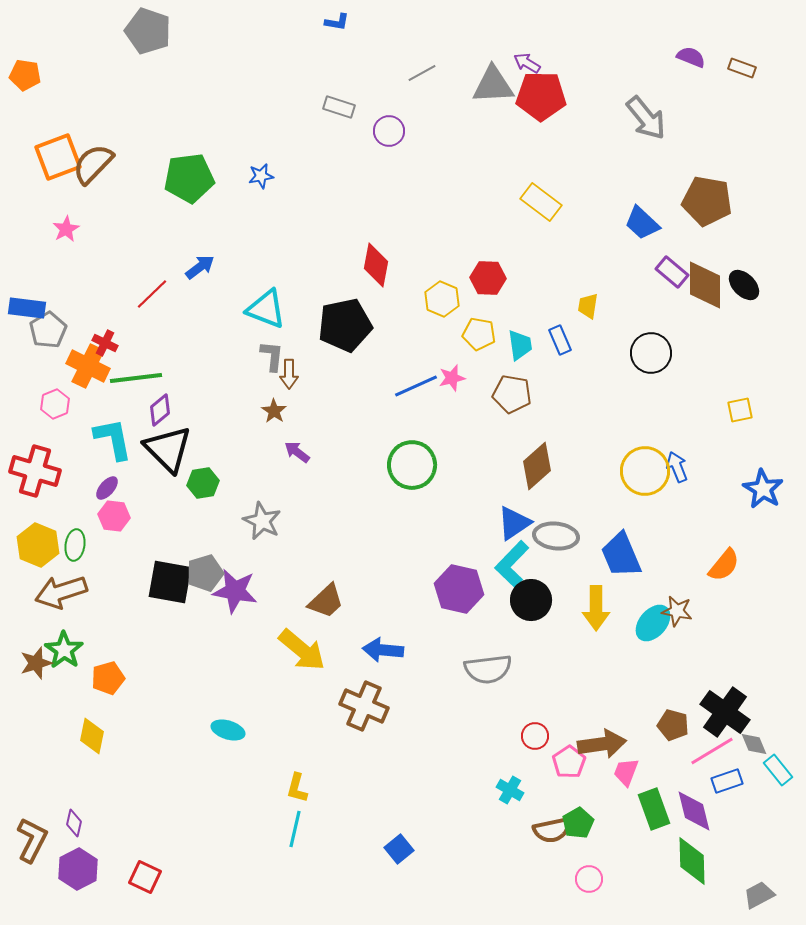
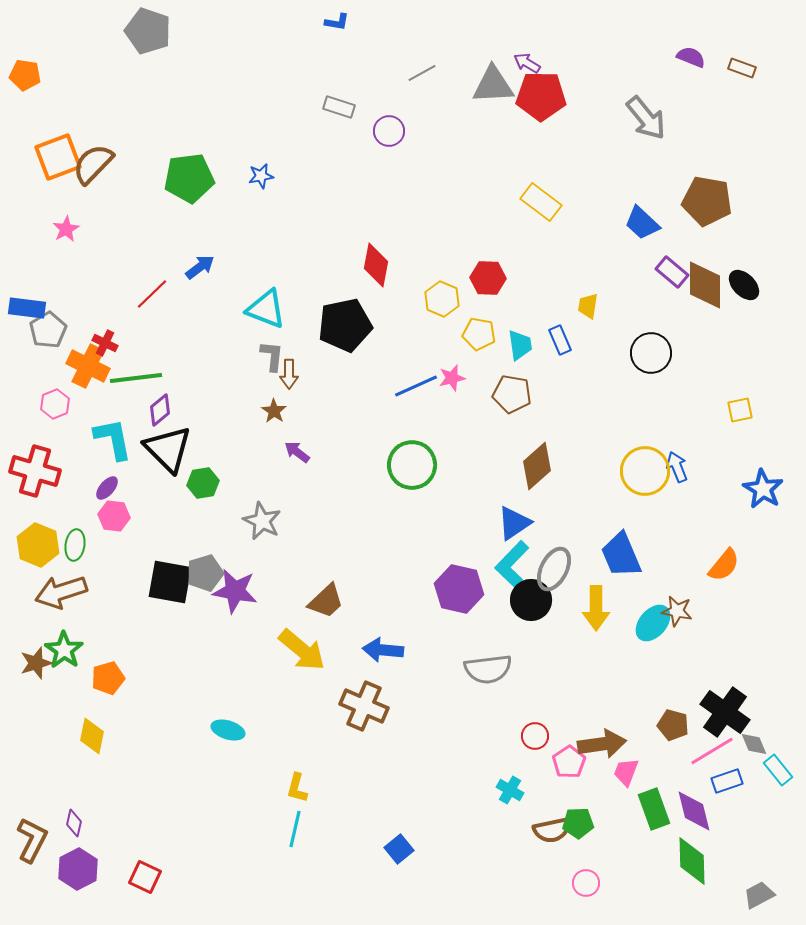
gray ellipse at (556, 536): moved 2 px left, 33 px down; rotated 69 degrees counterclockwise
green pentagon at (578, 823): rotated 28 degrees clockwise
pink circle at (589, 879): moved 3 px left, 4 px down
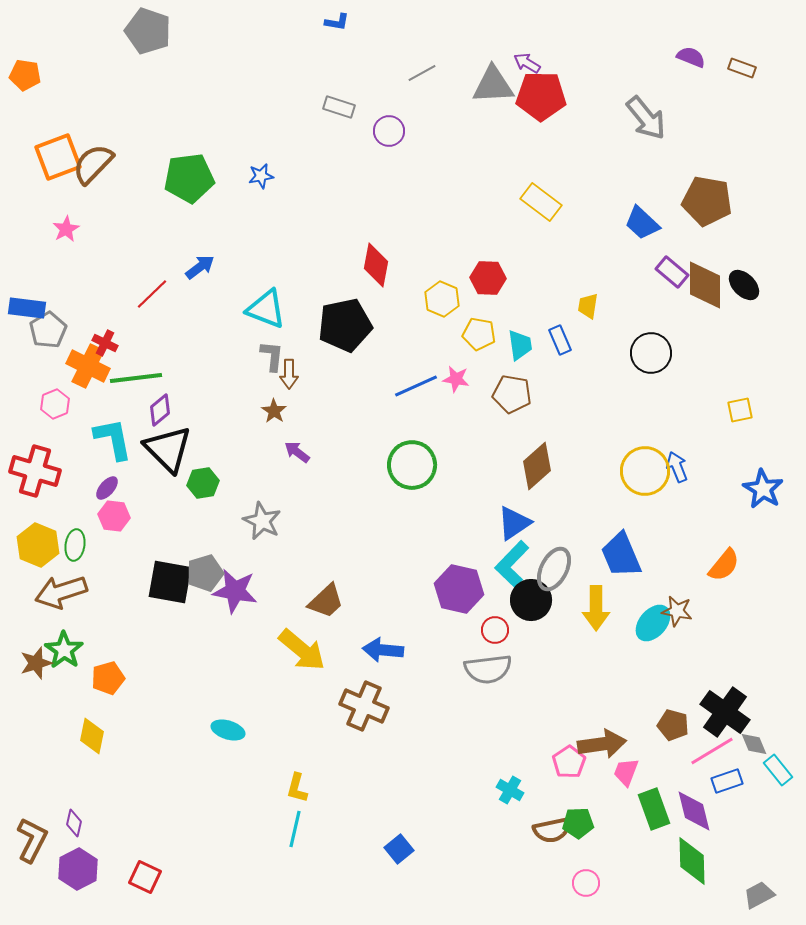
pink star at (452, 378): moved 4 px right, 1 px down; rotated 24 degrees clockwise
red circle at (535, 736): moved 40 px left, 106 px up
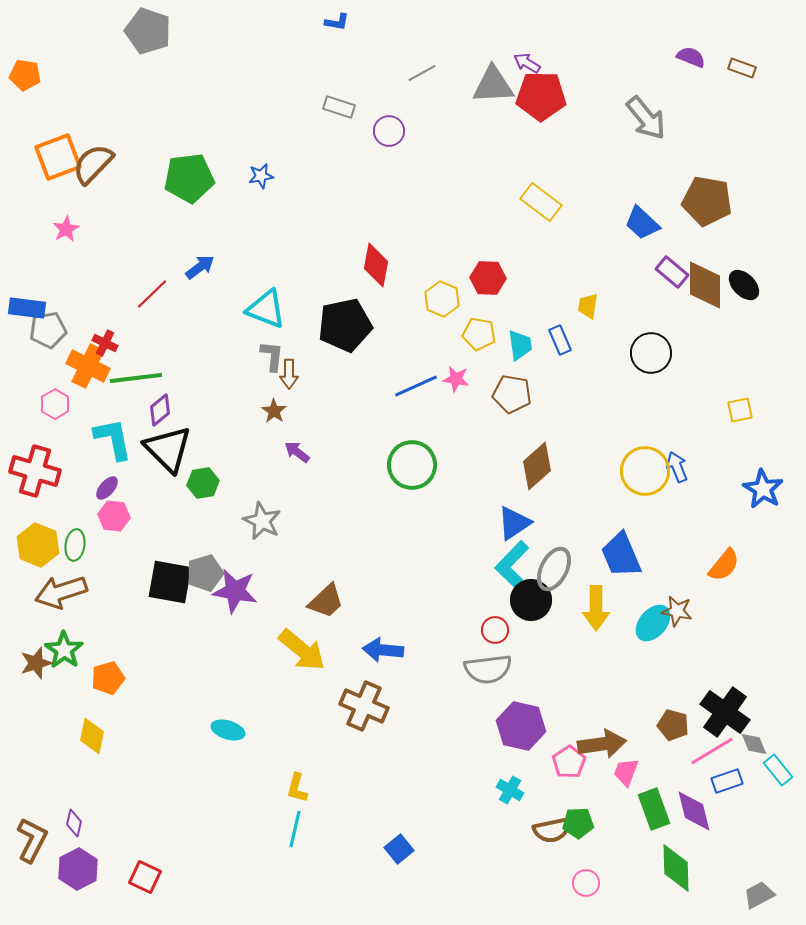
gray pentagon at (48, 330): rotated 21 degrees clockwise
pink hexagon at (55, 404): rotated 8 degrees counterclockwise
purple hexagon at (459, 589): moved 62 px right, 137 px down
green diamond at (692, 861): moved 16 px left, 7 px down
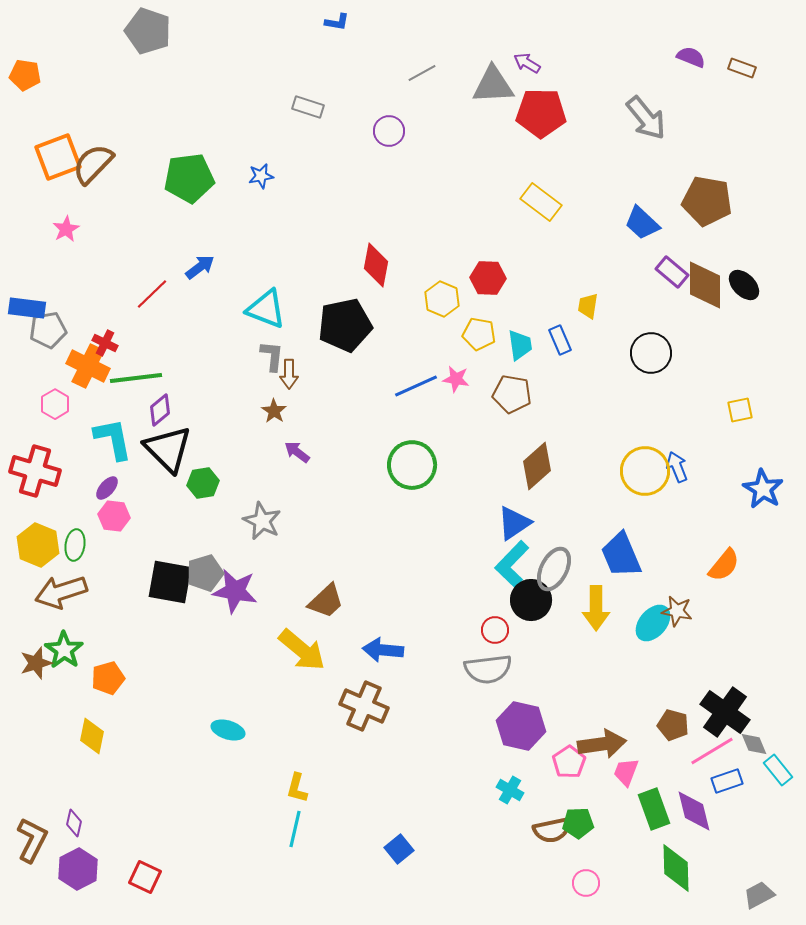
red pentagon at (541, 96): moved 17 px down
gray rectangle at (339, 107): moved 31 px left
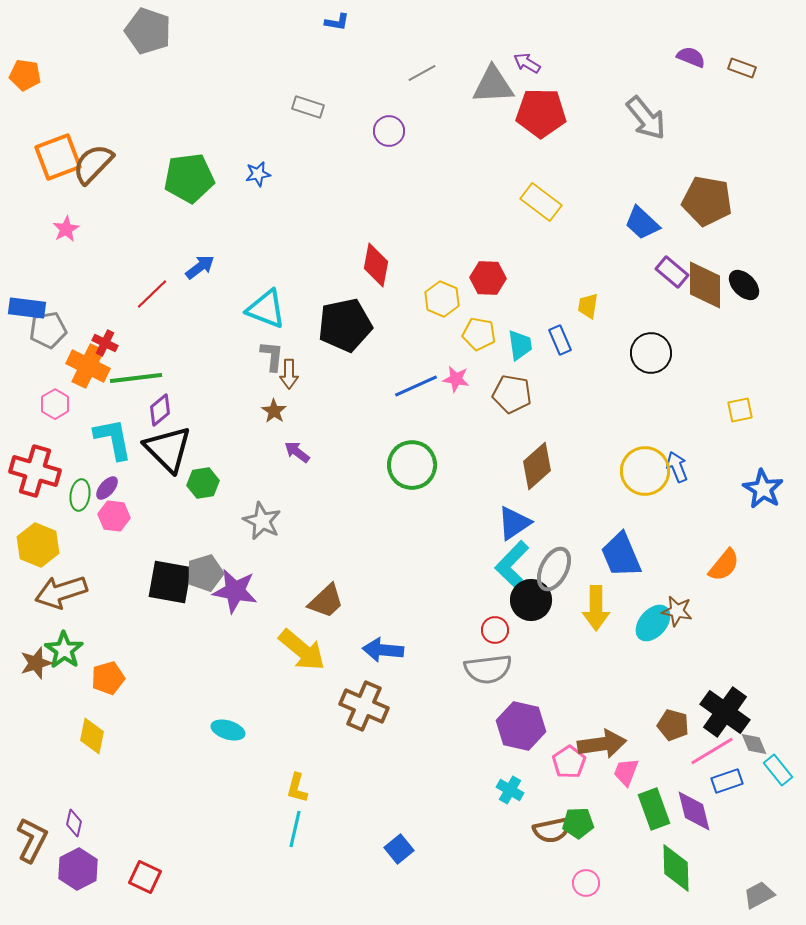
blue star at (261, 176): moved 3 px left, 2 px up
green ellipse at (75, 545): moved 5 px right, 50 px up
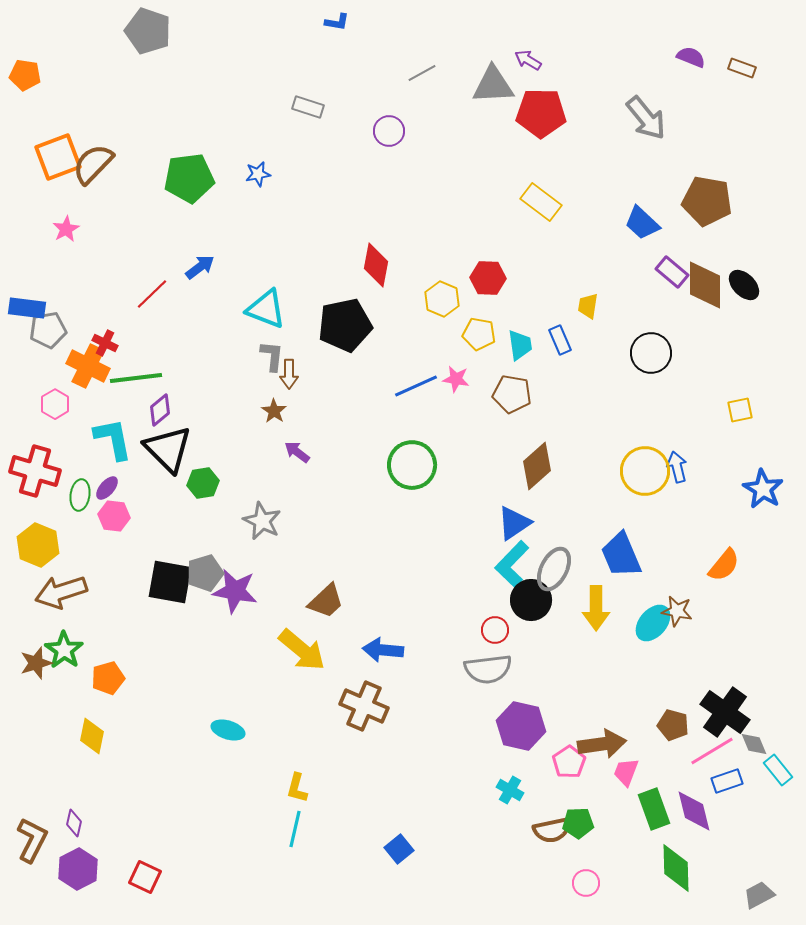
purple arrow at (527, 63): moved 1 px right, 3 px up
blue arrow at (677, 467): rotated 8 degrees clockwise
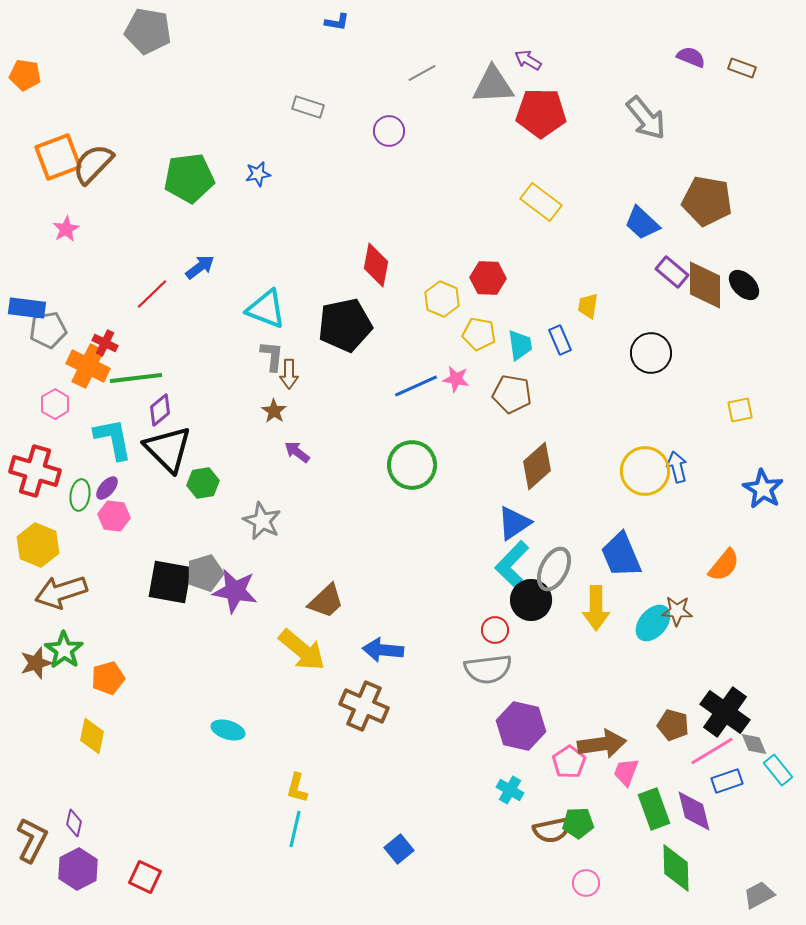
gray pentagon at (148, 31): rotated 9 degrees counterclockwise
brown star at (677, 611): rotated 8 degrees counterclockwise
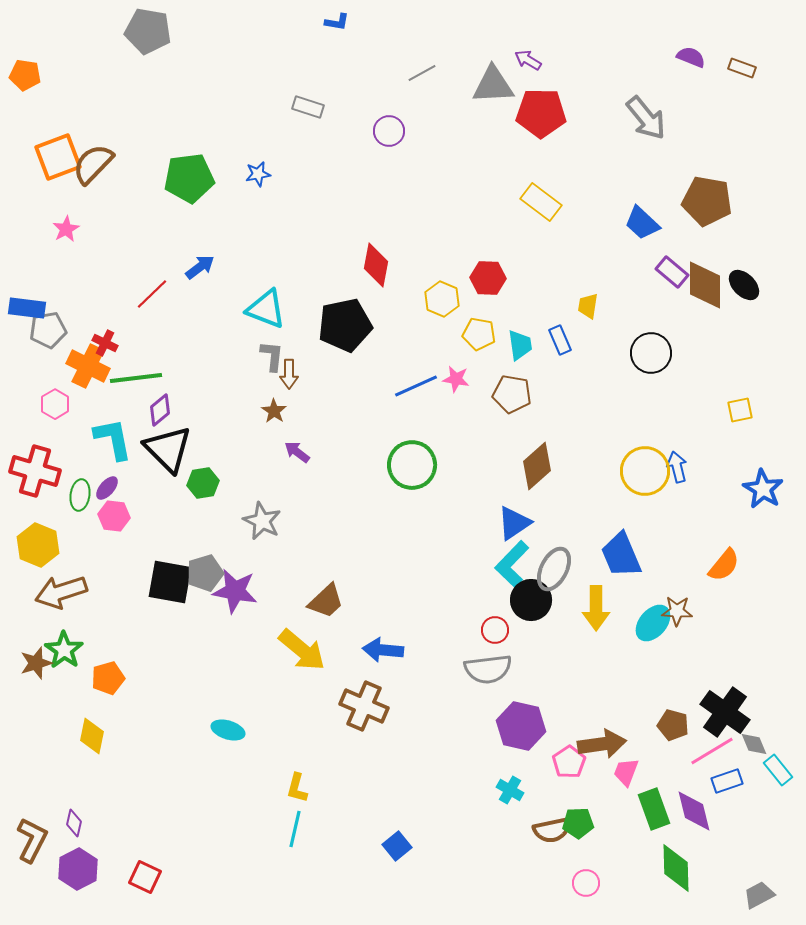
blue square at (399, 849): moved 2 px left, 3 px up
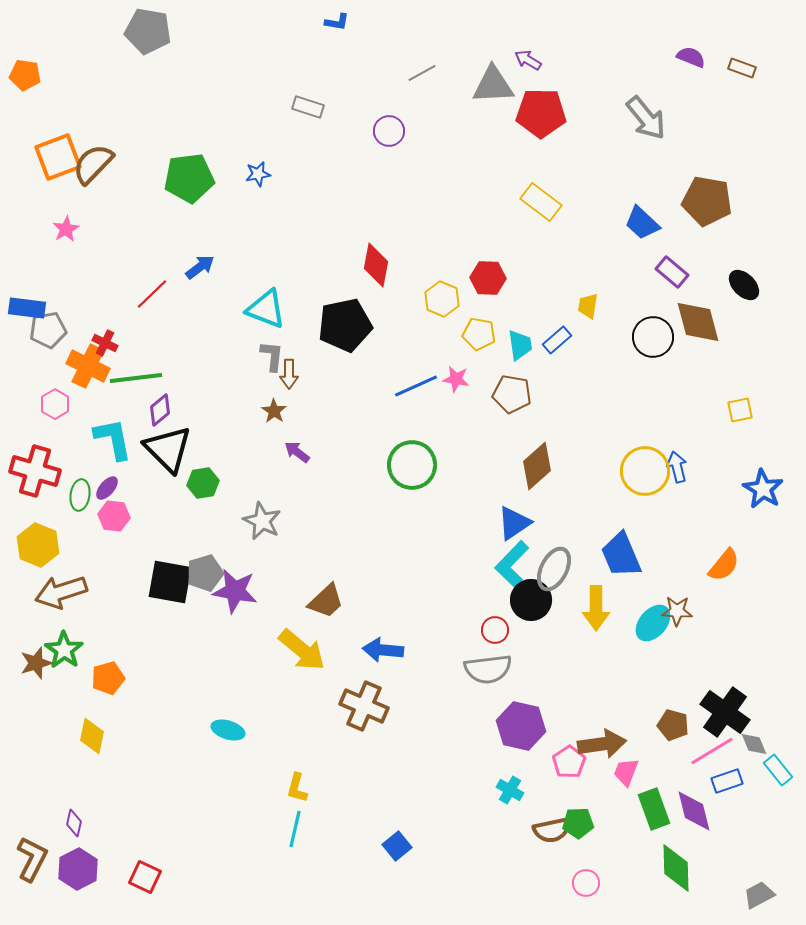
brown diamond at (705, 285): moved 7 px left, 37 px down; rotated 15 degrees counterclockwise
blue rectangle at (560, 340): moved 3 px left; rotated 72 degrees clockwise
black circle at (651, 353): moved 2 px right, 16 px up
brown L-shape at (32, 840): moved 19 px down
